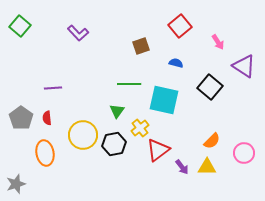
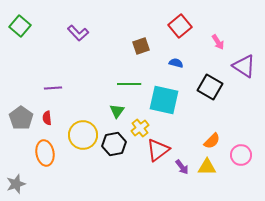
black square: rotated 10 degrees counterclockwise
pink circle: moved 3 px left, 2 px down
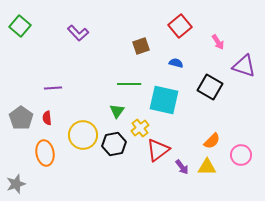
purple triangle: rotated 15 degrees counterclockwise
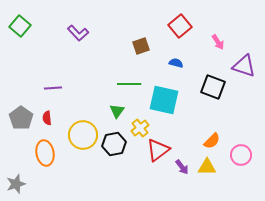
black square: moved 3 px right; rotated 10 degrees counterclockwise
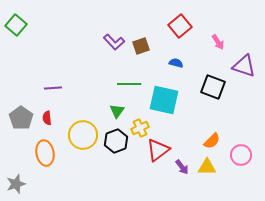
green square: moved 4 px left, 1 px up
purple L-shape: moved 36 px right, 9 px down
yellow cross: rotated 12 degrees clockwise
black hexagon: moved 2 px right, 3 px up; rotated 10 degrees counterclockwise
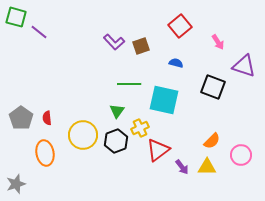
green square: moved 8 px up; rotated 25 degrees counterclockwise
purple line: moved 14 px left, 56 px up; rotated 42 degrees clockwise
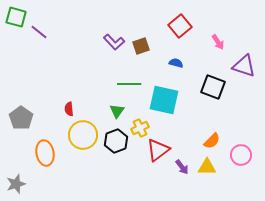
red semicircle: moved 22 px right, 9 px up
